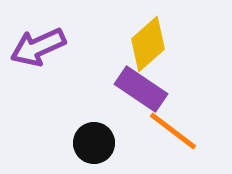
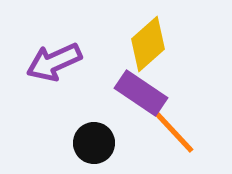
purple arrow: moved 16 px right, 15 px down
purple rectangle: moved 4 px down
orange line: rotated 10 degrees clockwise
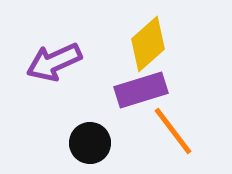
purple rectangle: moved 3 px up; rotated 51 degrees counterclockwise
orange line: rotated 6 degrees clockwise
black circle: moved 4 px left
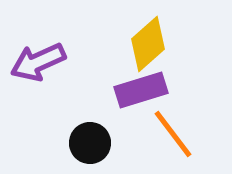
purple arrow: moved 16 px left
orange line: moved 3 px down
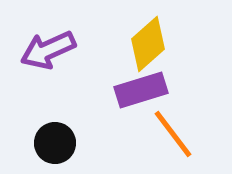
purple arrow: moved 10 px right, 12 px up
black circle: moved 35 px left
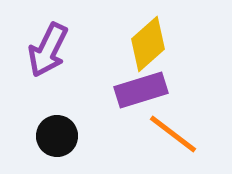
purple arrow: rotated 40 degrees counterclockwise
orange line: rotated 16 degrees counterclockwise
black circle: moved 2 px right, 7 px up
